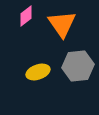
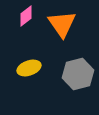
gray hexagon: moved 8 px down; rotated 8 degrees counterclockwise
yellow ellipse: moved 9 px left, 4 px up
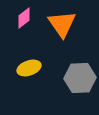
pink diamond: moved 2 px left, 2 px down
gray hexagon: moved 2 px right, 4 px down; rotated 12 degrees clockwise
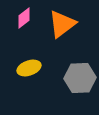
orange triangle: rotated 28 degrees clockwise
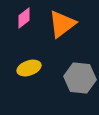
gray hexagon: rotated 8 degrees clockwise
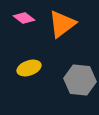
pink diamond: rotated 75 degrees clockwise
gray hexagon: moved 2 px down
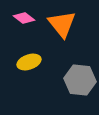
orange triangle: rotated 32 degrees counterclockwise
yellow ellipse: moved 6 px up
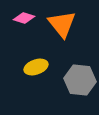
pink diamond: rotated 20 degrees counterclockwise
yellow ellipse: moved 7 px right, 5 px down
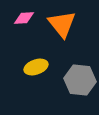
pink diamond: rotated 20 degrees counterclockwise
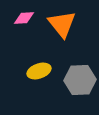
yellow ellipse: moved 3 px right, 4 px down
gray hexagon: rotated 8 degrees counterclockwise
